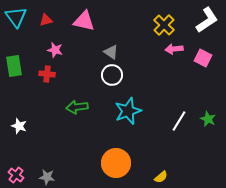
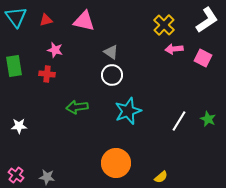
white star: rotated 21 degrees counterclockwise
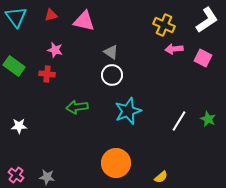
red triangle: moved 5 px right, 5 px up
yellow cross: rotated 20 degrees counterclockwise
green rectangle: rotated 45 degrees counterclockwise
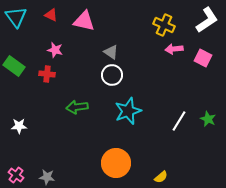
red triangle: rotated 40 degrees clockwise
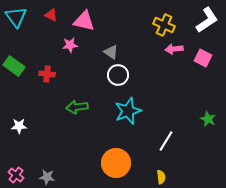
pink star: moved 15 px right, 5 px up; rotated 21 degrees counterclockwise
white circle: moved 6 px right
white line: moved 13 px left, 20 px down
yellow semicircle: rotated 56 degrees counterclockwise
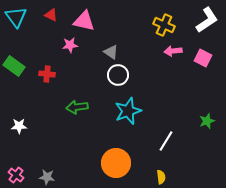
pink arrow: moved 1 px left, 2 px down
green star: moved 1 px left, 2 px down; rotated 28 degrees clockwise
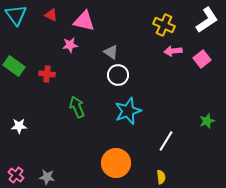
cyan triangle: moved 2 px up
pink square: moved 1 px left, 1 px down; rotated 24 degrees clockwise
green arrow: rotated 75 degrees clockwise
